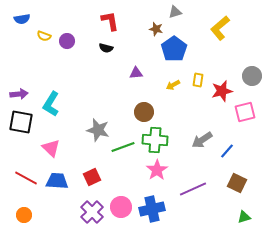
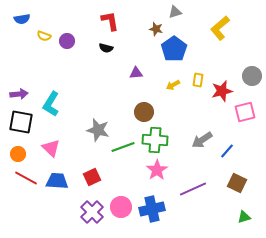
orange circle: moved 6 px left, 61 px up
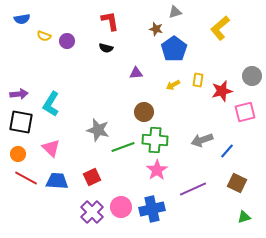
gray arrow: rotated 15 degrees clockwise
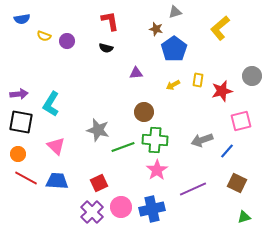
pink square: moved 4 px left, 9 px down
pink triangle: moved 5 px right, 2 px up
red square: moved 7 px right, 6 px down
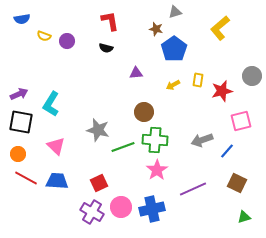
purple arrow: rotated 18 degrees counterclockwise
purple cross: rotated 15 degrees counterclockwise
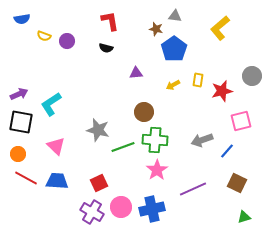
gray triangle: moved 4 px down; rotated 24 degrees clockwise
cyan L-shape: rotated 25 degrees clockwise
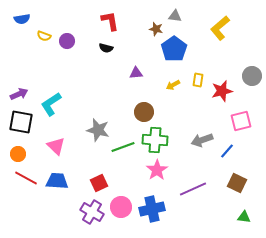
green triangle: rotated 24 degrees clockwise
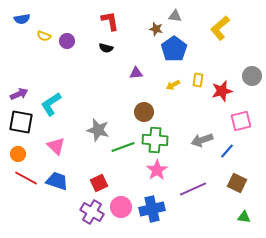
blue trapezoid: rotated 15 degrees clockwise
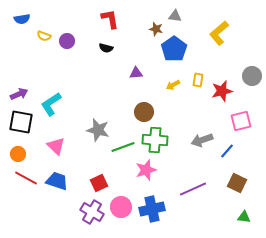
red L-shape: moved 2 px up
yellow L-shape: moved 1 px left, 5 px down
pink star: moved 11 px left; rotated 15 degrees clockwise
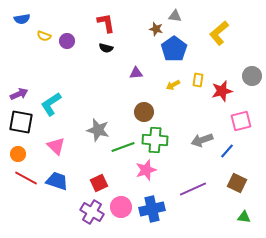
red L-shape: moved 4 px left, 4 px down
